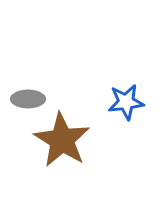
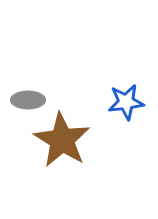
gray ellipse: moved 1 px down
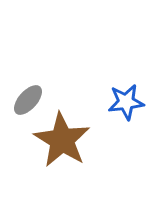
gray ellipse: rotated 48 degrees counterclockwise
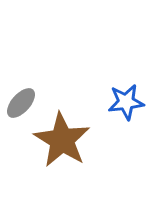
gray ellipse: moved 7 px left, 3 px down
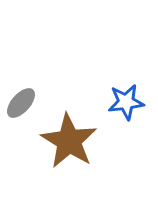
brown star: moved 7 px right, 1 px down
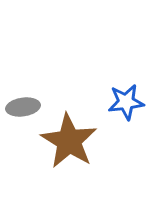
gray ellipse: moved 2 px right, 4 px down; rotated 40 degrees clockwise
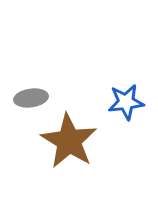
gray ellipse: moved 8 px right, 9 px up
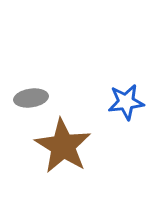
brown star: moved 6 px left, 5 px down
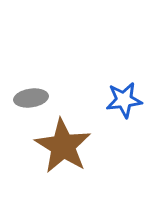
blue star: moved 2 px left, 2 px up
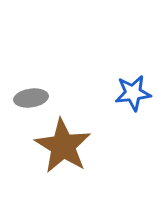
blue star: moved 9 px right, 7 px up
